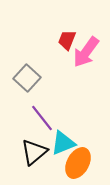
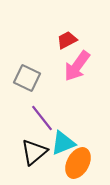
red trapezoid: rotated 40 degrees clockwise
pink arrow: moved 9 px left, 14 px down
gray square: rotated 16 degrees counterclockwise
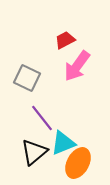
red trapezoid: moved 2 px left
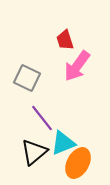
red trapezoid: rotated 80 degrees counterclockwise
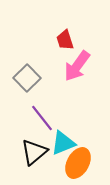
gray square: rotated 20 degrees clockwise
